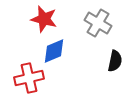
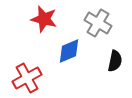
blue diamond: moved 15 px right
red cross: moved 2 px left; rotated 16 degrees counterclockwise
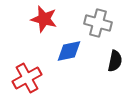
gray cross: rotated 16 degrees counterclockwise
blue diamond: rotated 12 degrees clockwise
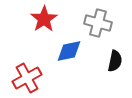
red star: rotated 24 degrees clockwise
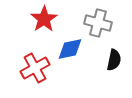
blue diamond: moved 1 px right, 2 px up
black semicircle: moved 1 px left, 1 px up
red cross: moved 8 px right, 10 px up
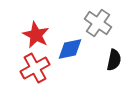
red star: moved 8 px left, 16 px down; rotated 12 degrees counterclockwise
gray cross: rotated 20 degrees clockwise
